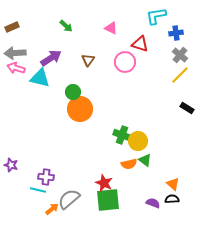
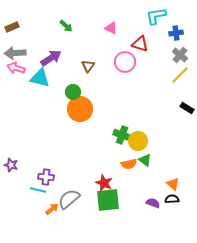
brown triangle: moved 6 px down
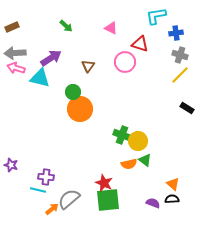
gray cross: rotated 21 degrees counterclockwise
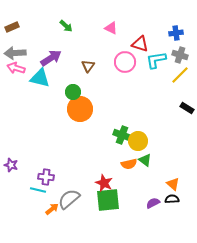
cyan L-shape: moved 44 px down
purple semicircle: rotated 48 degrees counterclockwise
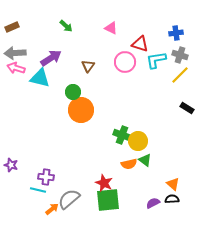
orange circle: moved 1 px right, 1 px down
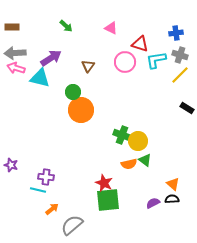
brown rectangle: rotated 24 degrees clockwise
gray semicircle: moved 3 px right, 26 px down
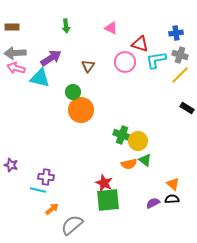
green arrow: rotated 40 degrees clockwise
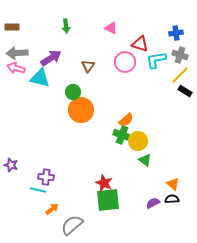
gray arrow: moved 2 px right
black rectangle: moved 2 px left, 17 px up
orange semicircle: moved 3 px left, 44 px up; rotated 28 degrees counterclockwise
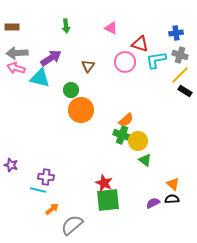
green circle: moved 2 px left, 2 px up
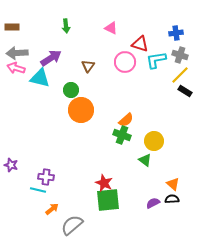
yellow circle: moved 16 px right
